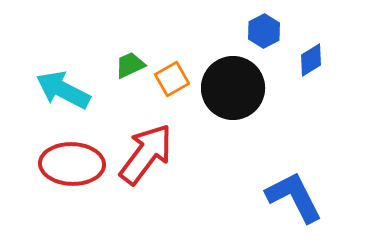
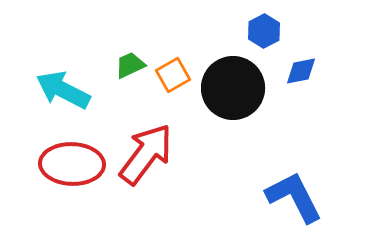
blue diamond: moved 10 px left, 11 px down; rotated 20 degrees clockwise
orange square: moved 1 px right, 4 px up
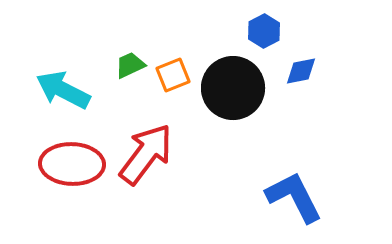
orange square: rotated 8 degrees clockwise
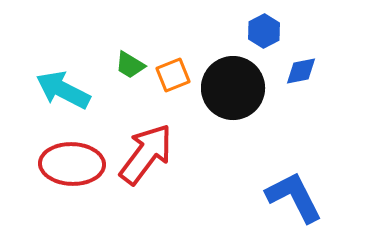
green trapezoid: rotated 124 degrees counterclockwise
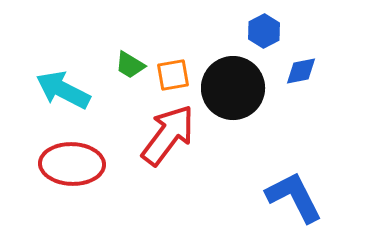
orange square: rotated 12 degrees clockwise
red arrow: moved 22 px right, 19 px up
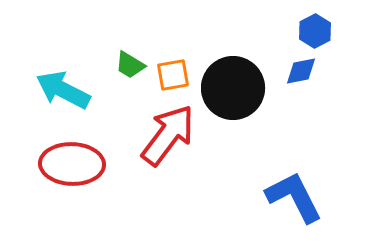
blue hexagon: moved 51 px right
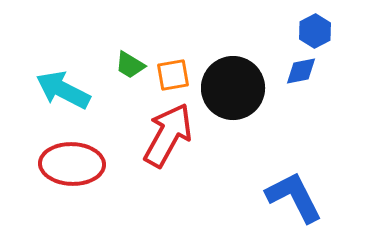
red arrow: rotated 8 degrees counterclockwise
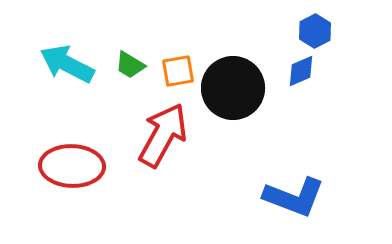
blue diamond: rotated 12 degrees counterclockwise
orange square: moved 5 px right, 4 px up
cyan arrow: moved 4 px right, 26 px up
red arrow: moved 5 px left
red ellipse: moved 2 px down
blue L-shape: rotated 138 degrees clockwise
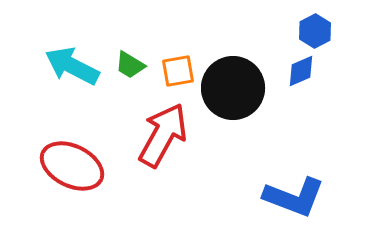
cyan arrow: moved 5 px right, 2 px down
red ellipse: rotated 24 degrees clockwise
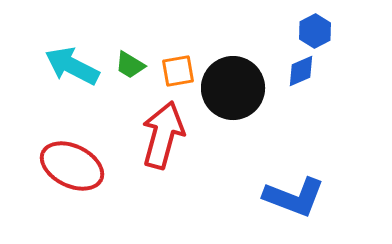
red arrow: rotated 14 degrees counterclockwise
